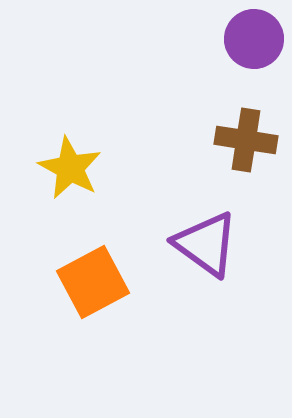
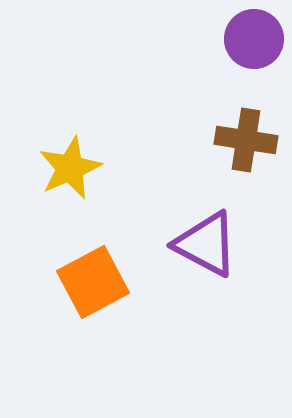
yellow star: rotated 20 degrees clockwise
purple triangle: rotated 8 degrees counterclockwise
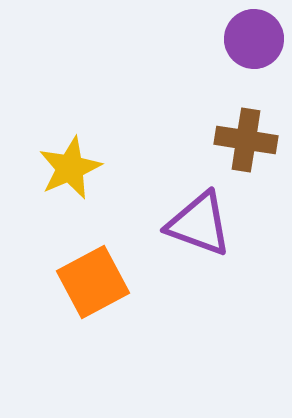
purple triangle: moved 7 px left, 20 px up; rotated 8 degrees counterclockwise
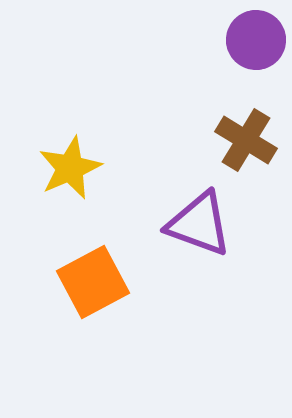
purple circle: moved 2 px right, 1 px down
brown cross: rotated 22 degrees clockwise
